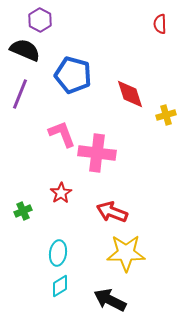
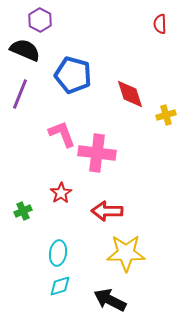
red arrow: moved 5 px left, 1 px up; rotated 20 degrees counterclockwise
cyan diamond: rotated 15 degrees clockwise
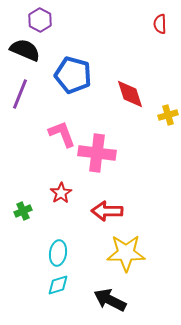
yellow cross: moved 2 px right
cyan diamond: moved 2 px left, 1 px up
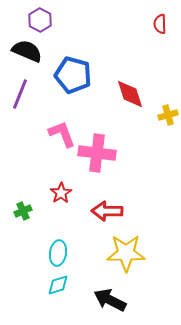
black semicircle: moved 2 px right, 1 px down
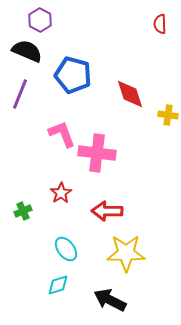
yellow cross: rotated 24 degrees clockwise
cyan ellipse: moved 8 px right, 4 px up; rotated 45 degrees counterclockwise
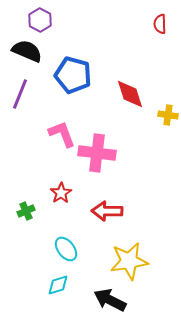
green cross: moved 3 px right
yellow star: moved 3 px right, 8 px down; rotated 9 degrees counterclockwise
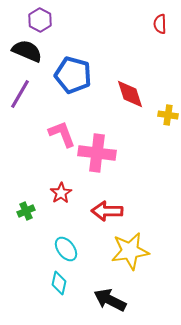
purple line: rotated 8 degrees clockwise
yellow star: moved 1 px right, 10 px up
cyan diamond: moved 1 px right, 2 px up; rotated 60 degrees counterclockwise
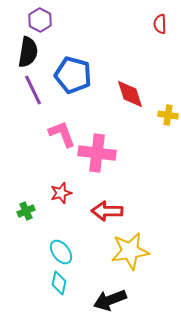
black semicircle: moved 1 px right, 1 px down; rotated 76 degrees clockwise
purple line: moved 13 px right, 4 px up; rotated 56 degrees counterclockwise
red star: rotated 15 degrees clockwise
cyan ellipse: moved 5 px left, 3 px down
black arrow: rotated 48 degrees counterclockwise
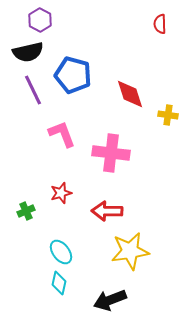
black semicircle: rotated 68 degrees clockwise
pink cross: moved 14 px right
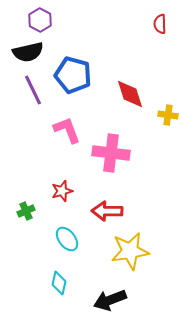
pink L-shape: moved 5 px right, 4 px up
red star: moved 1 px right, 2 px up
cyan ellipse: moved 6 px right, 13 px up
